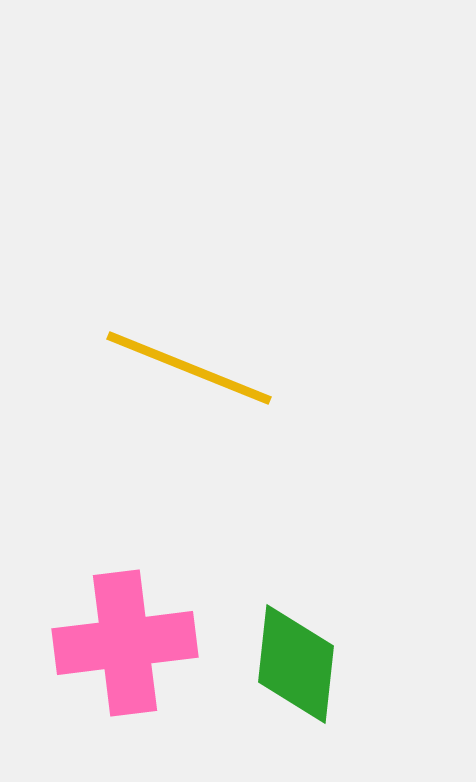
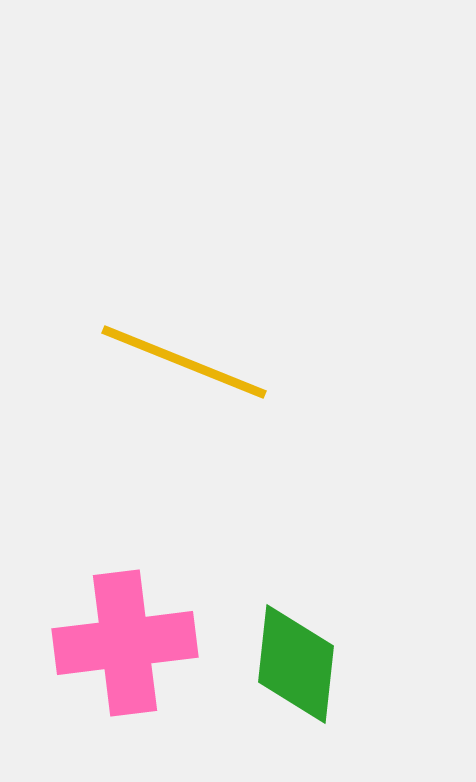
yellow line: moved 5 px left, 6 px up
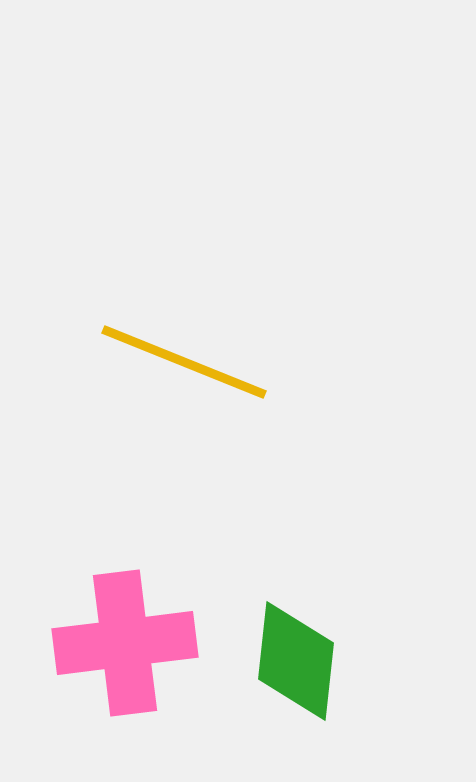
green diamond: moved 3 px up
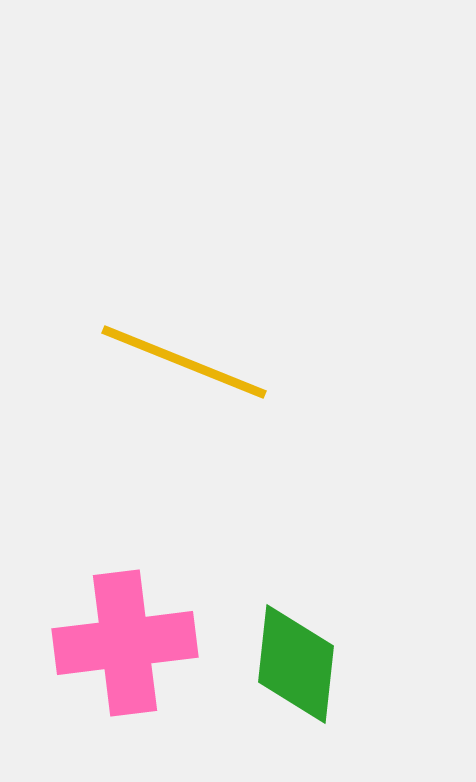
green diamond: moved 3 px down
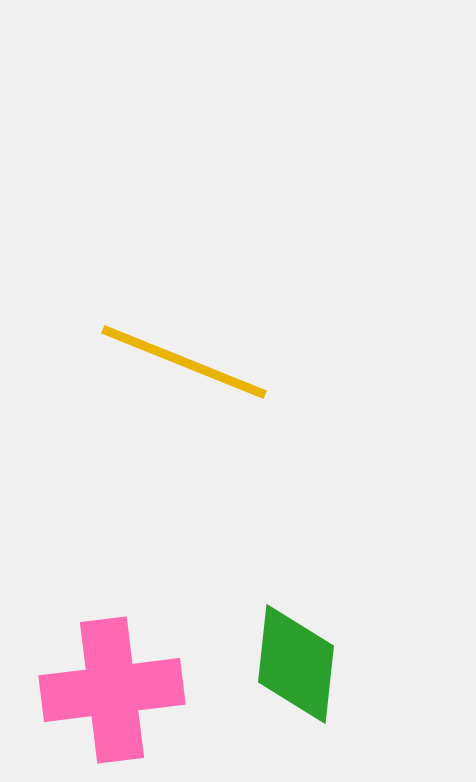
pink cross: moved 13 px left, 47 px down
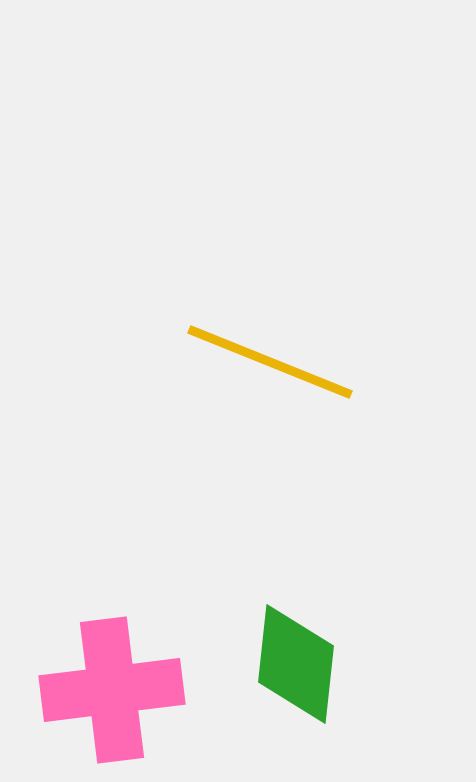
yellow line: moved 86 px right
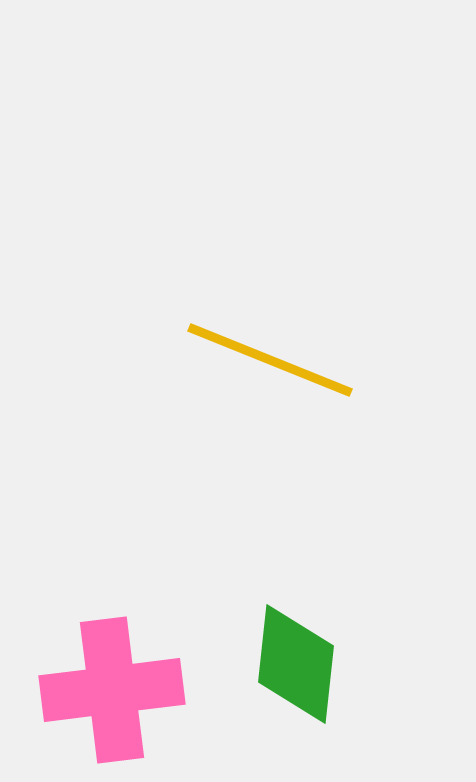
yellow line: moved 2 px up
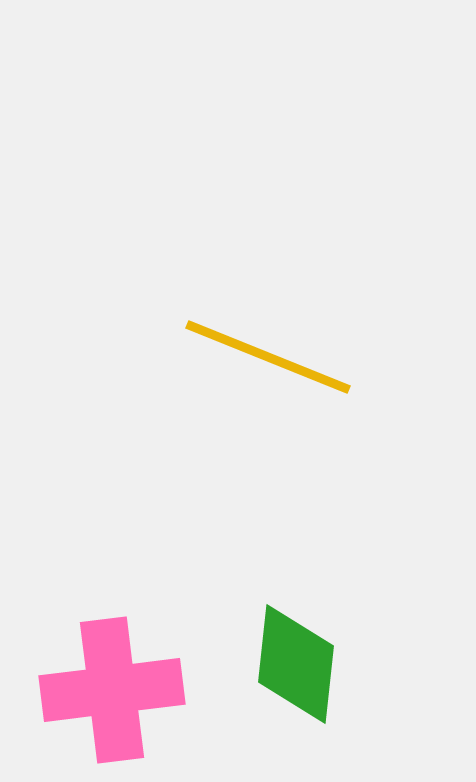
yellow line: moved 2 px left, 3 px up
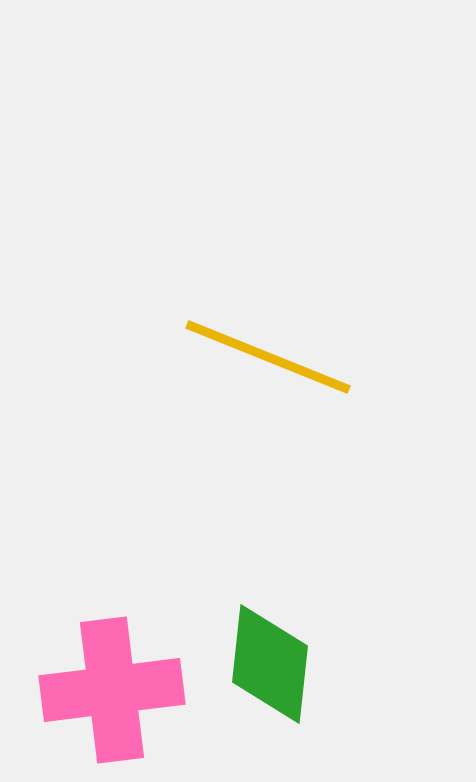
green diamond: moved 26 px left
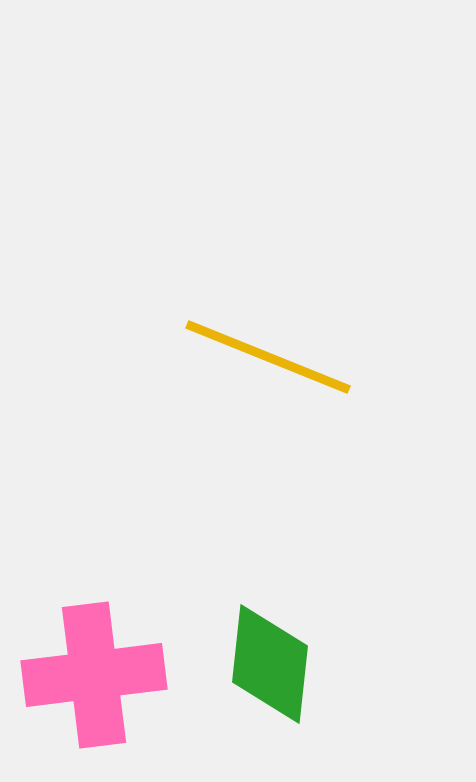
pink cross: moved 18 px left, 15 px up
